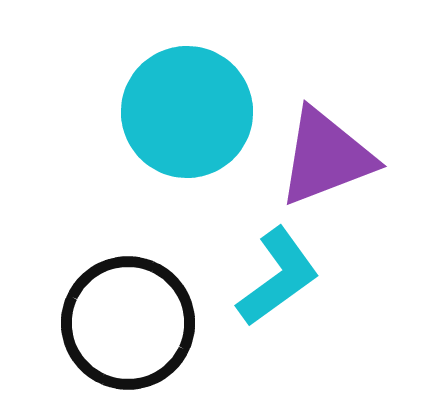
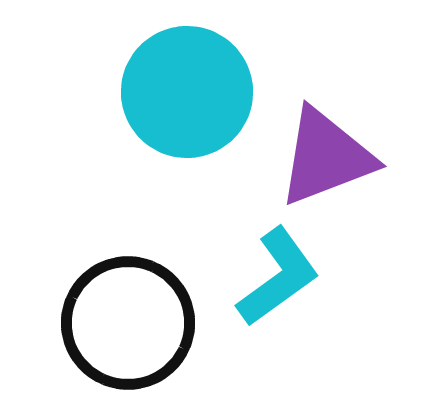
cyan circle: moved 20 px up
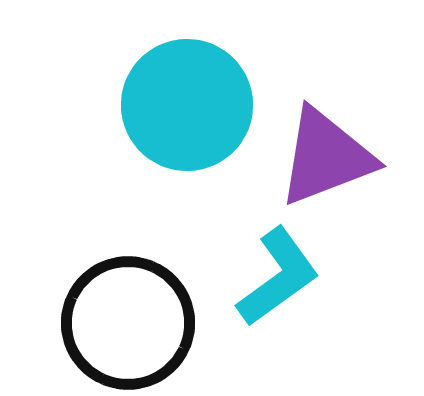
cyan circle: moved 13 px down
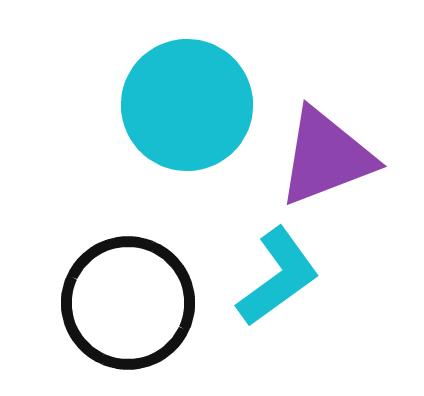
black circle: moved 20 px up
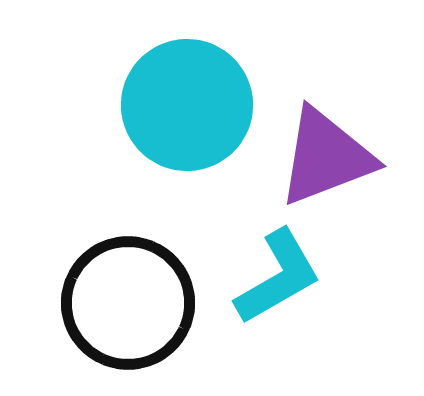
cyan L-shape: rotated 6 degrees clockwise
